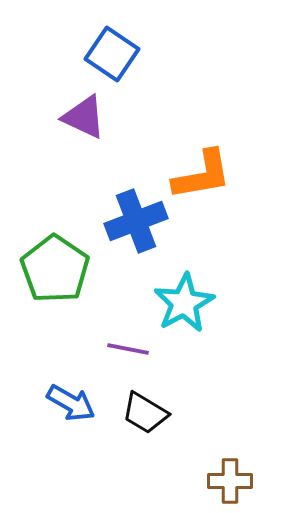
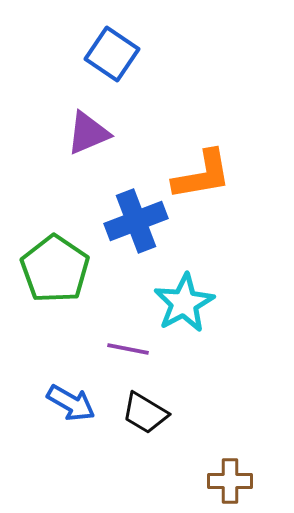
purple triangle: moved 4 px right, 16 px down; rotated 48 degrees counterclockwise
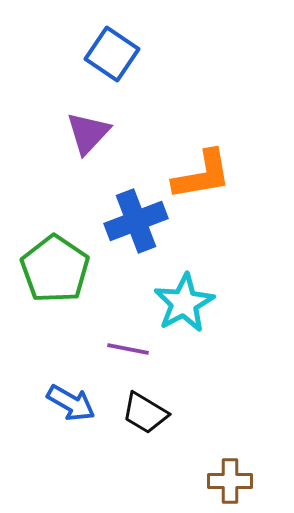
purple triangle: rotated 24 degrees counterclockwise
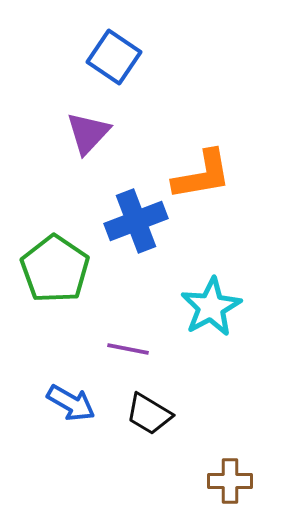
blue square: moved 2 px right, 3 px down
cyan star: moved 27 px right, 4 px down
black trapezoid: moved 4 px right, 1 px down
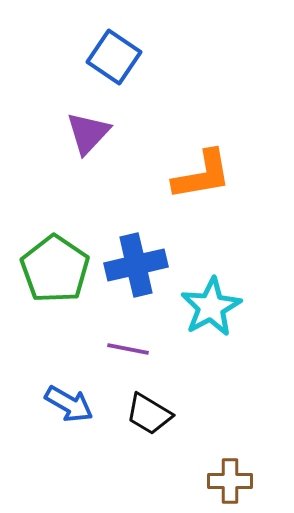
blue cross: moved 44 px down; rotated 8 degrees clockwise
blue arrow: moved 2 px left, 1 px down
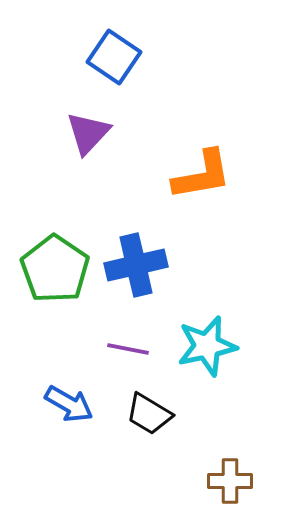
cyan star: moved 4 px left, 39 px down; rotated 16 degrees clockwise
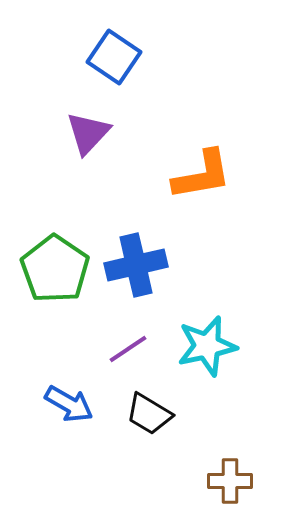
purple line: rotated 45 degrees counterclockwise
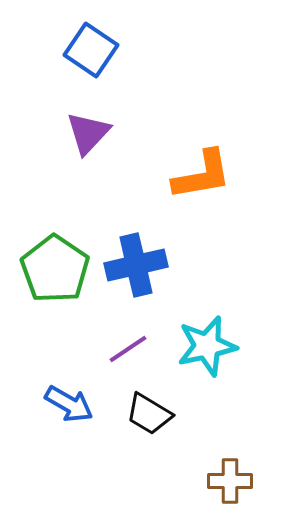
blue square: moved 23 px left, 7 px up
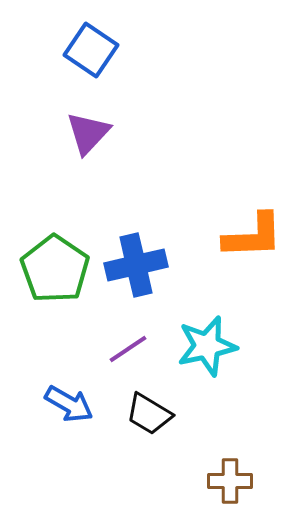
orange L-shape: moved 51 px right, 61 px down; rotated 8 degrees clockwise
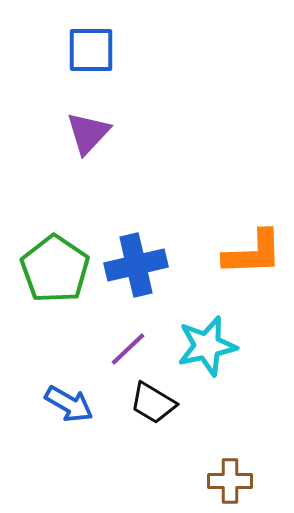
blue square: rotated 34 degrees counterclockwise
orange L-shape: moved 17 px down
purple line: rotated 9 degrees counterclockwise
black trapezoid: moved 4 px right, 11 px up
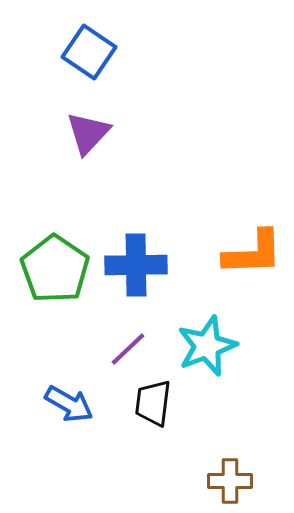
blue square: moved 2 px left, 2 px down; rotated 34 degrees clockwise
blue cross: rotated 12 degrees clockwise
cyan star: rotated 8 degrees counterclockwise
black trapezoid: rotated 66 degrees clockwise
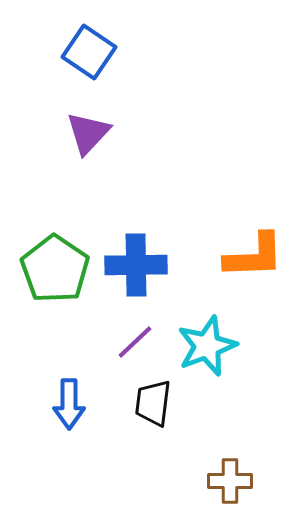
orange L-shape: moved 1 px right, 3 px down
purple line: moved 7 px right, 7 px up
blue arrow: rotated 60 degrees clockwise
